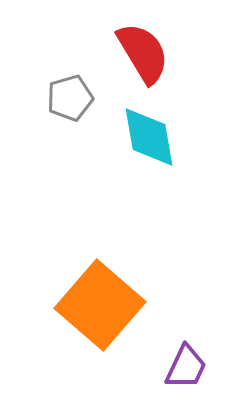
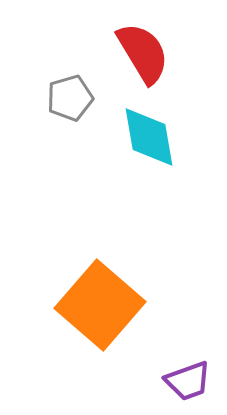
purple trapezoid: moved 2 px right, 14 px down; rotated 45 degrees clockwise
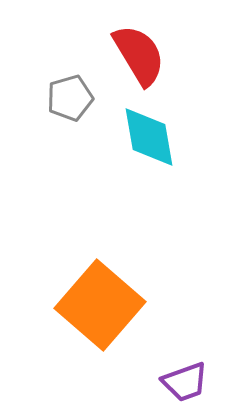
red semicircle: moved 4 px left, 2 px down
purple trapezoid: moved 3 px left, 1 px down
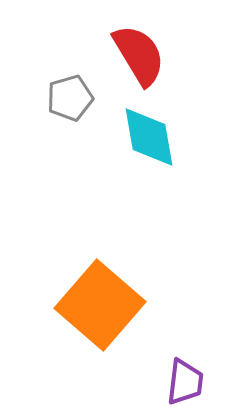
purple trapezoid: rotated 63 degrees counterclockwise
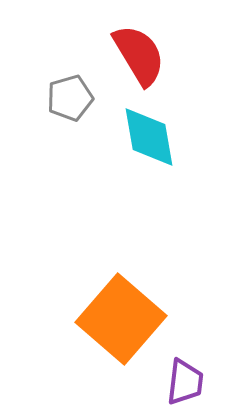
orange square: moved 21 px right, 14 px down
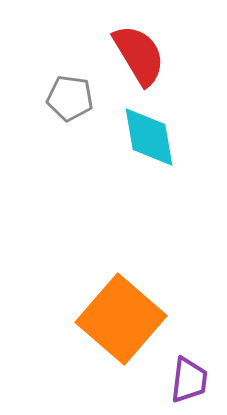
gray pentagon: rotated 24 degrees clockwise
purple trapezoid: moved 4 px right, 2 px up
